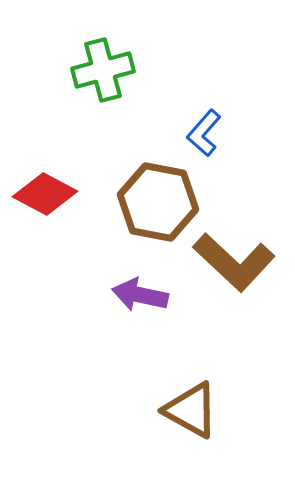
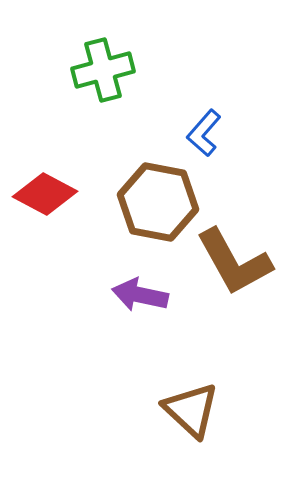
brown L-shape: rotated 18 degrees clockwise
brown triangle: rotated 14 degrees clockwise
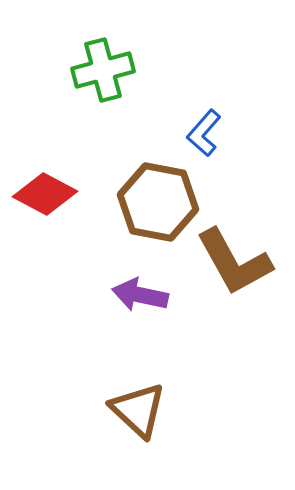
brown triangle: moved 53 px left
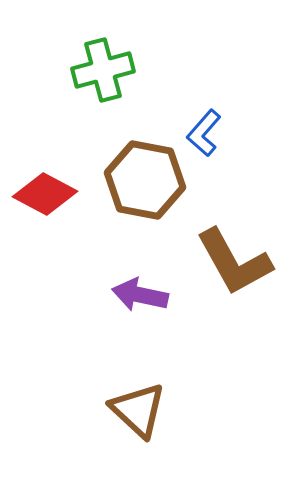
brown hexagon: moved 13 px left, 22 px up
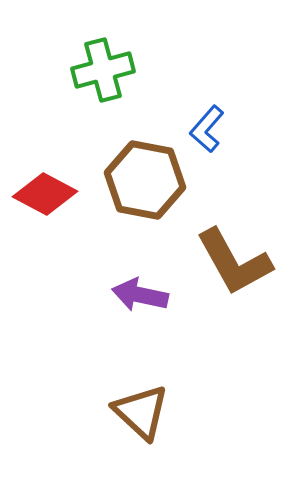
blue L-shape: moved 3 px right, 4 px up
brown triangle: moved 3 px right, 2 px down
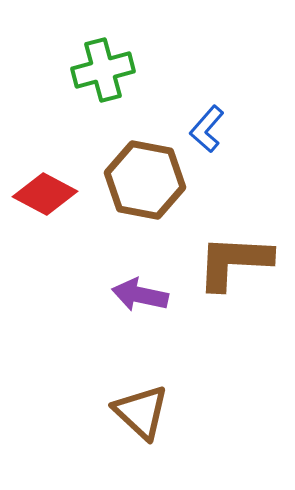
brown L-shape: rotated 122 degrees clockwise
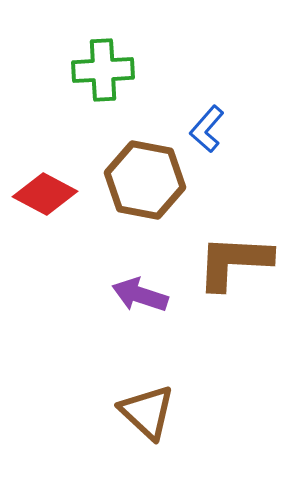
green cross: rotated 12 degrees clockwise
purple arrow: rotated 6 degrees clockwise
brown triangle: moved 6 px right
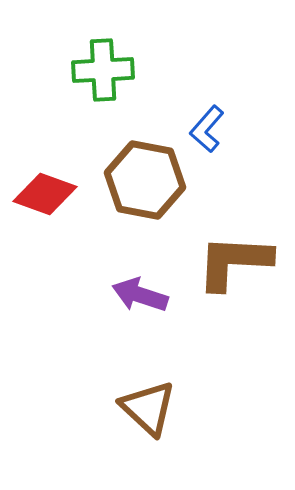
red diamond: rotated 8 degrees counterclockwise
brown triangle: moved 1 px right, 4 px up
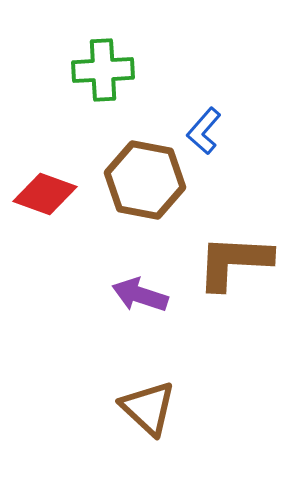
blue L-shape: moved 3 px left, 2 px down
